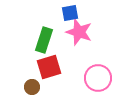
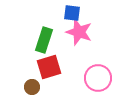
blue square: moved 2 px right; rotated 18 degrees clockwise
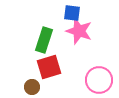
pink star: moved 1 px up
pink circle: moved 1 px right, 2 px down
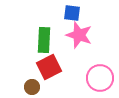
pink star: moved 4 px down
green rectangle: rotated 15 degrees counterclockwise
red square: rotated 10 degrees counterclockwise
pink circle: moved 1 px right, 2 px up
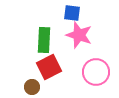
pink circle: moved 4 px left, 6 px up
